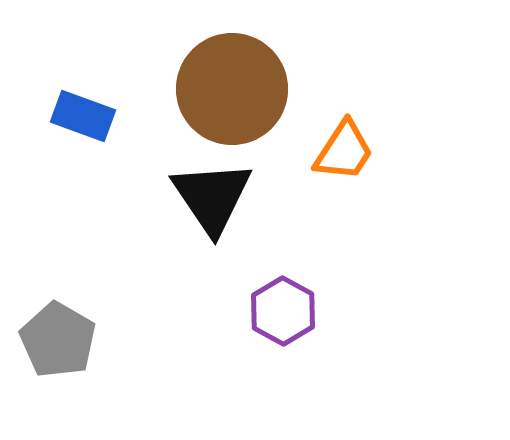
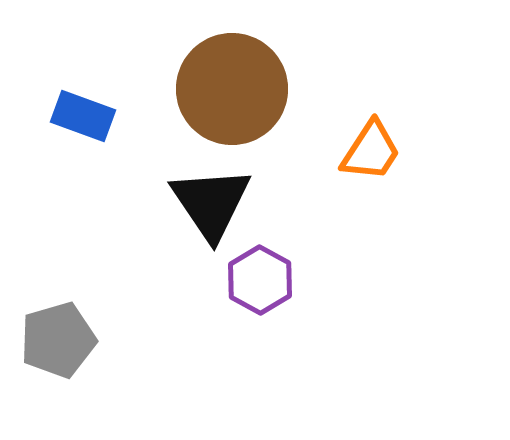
orange trapezoid: moved 27 px right
black triangle: moved 1 px left, 6 px down
purple hexagon: moved 23 px left, 31 px up
gray pentagon: rotated 26 degrees clockwise
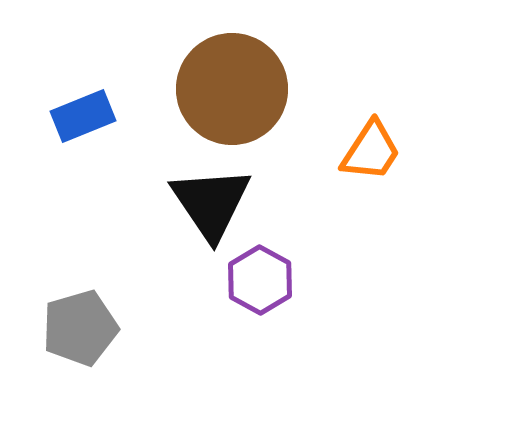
blue rectangle: rotated 42 degrees counterclockwise
gray pentagon: moved 22 px right, 12 px up
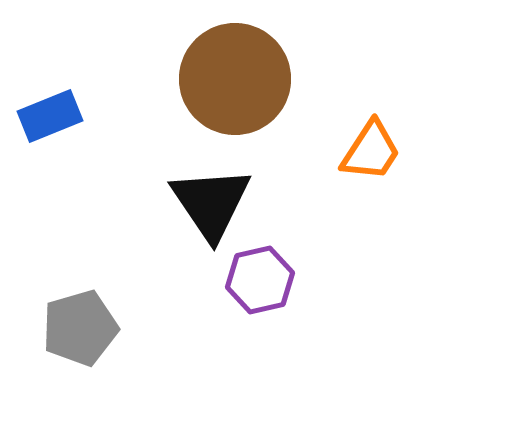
brown circle: moved 3 px right, 10 px up
blue rectangle: moved 33 px left
purple hexagon: rotated 18 degrees clockwise
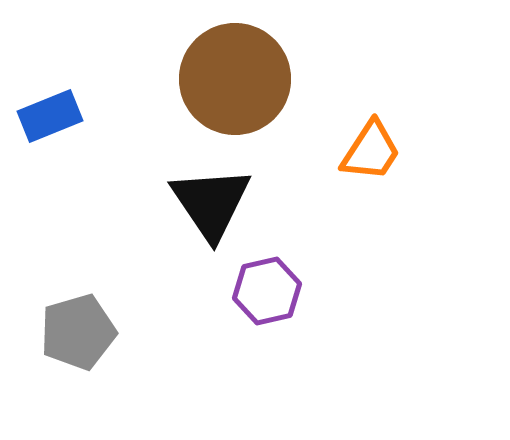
purple hexagon: moved 7 px right, 11 px down
gray pentagon: moved 2 px left, 4 px down
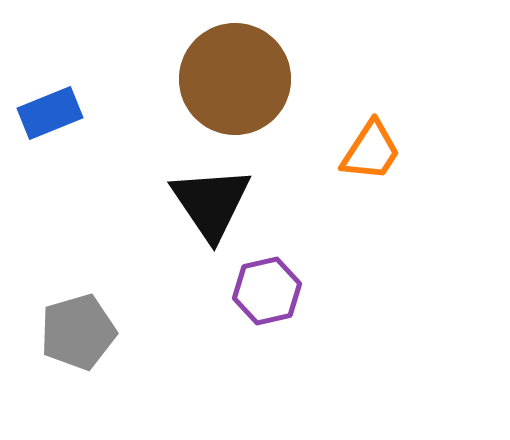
blue rectangle: moved 3 px up
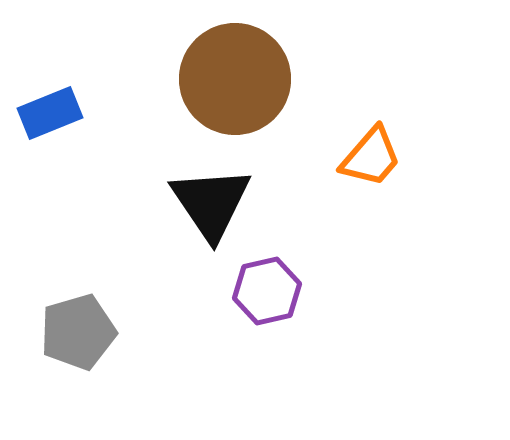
orange trapezoid: moved 6 px down; rotated 8 degrees clockwise
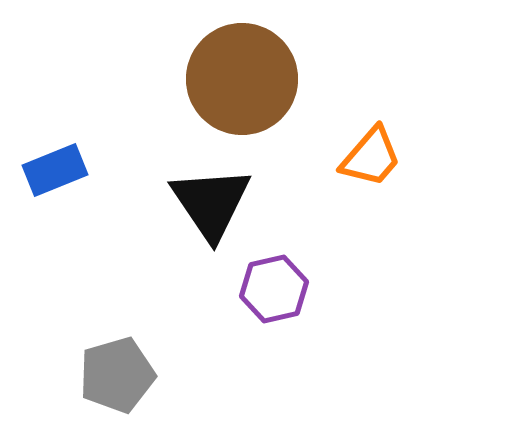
brown circle: moved 7 px right
blue rectangle: moved 5 px right, 57 px down
purple hexagon: moved 7 px right, 2 px up
gray pentagon: moved 39 px right, 43 px down
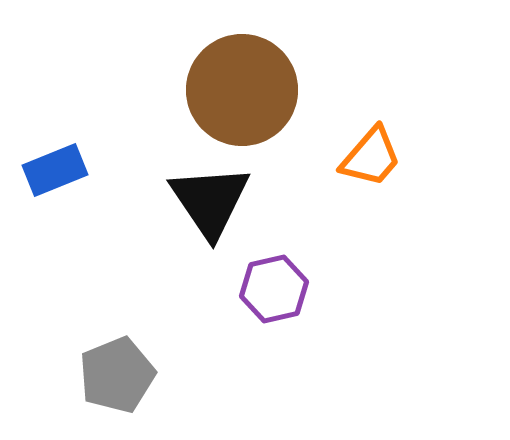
brown circle: moved 11 px down
black triangle: moved 1 px left, 2 px up
gray pentagon: rotated 6 degrees counterclockwise
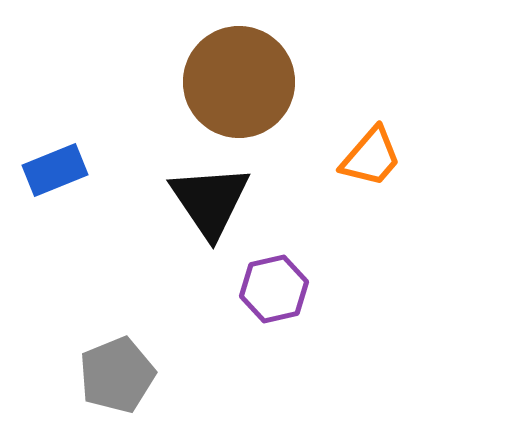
brown circle: moved 3 px left, 8 px up
